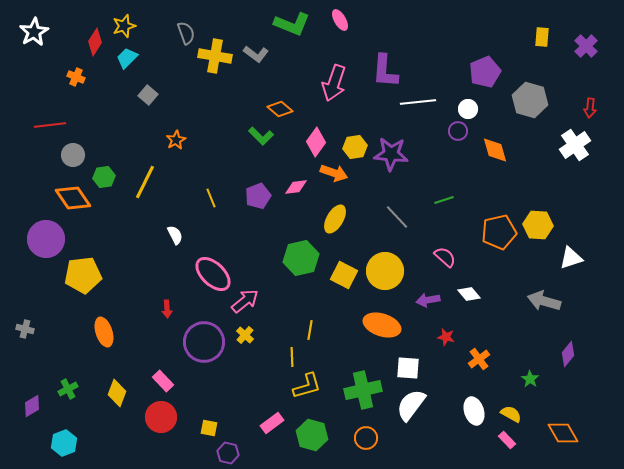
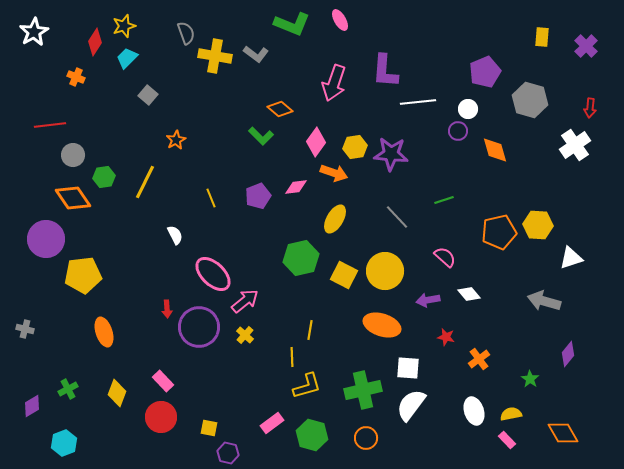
purple circle at (204, 342): moved 5 px left, 15 px up
yellow semicircle at (511, 414): rotated 40 degrees counterclockwise
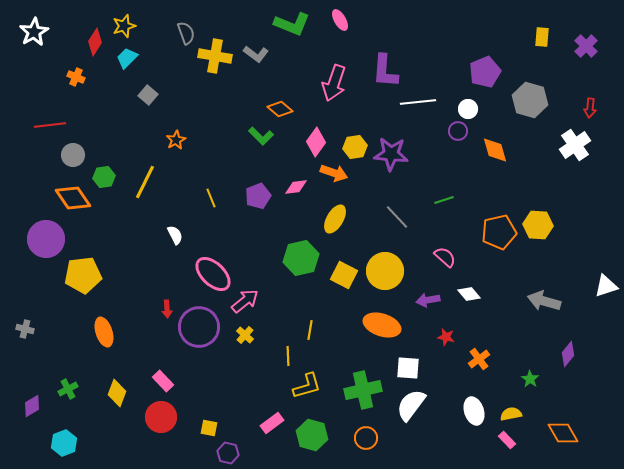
white triangle at (571, 258): moved 35 px right, 28 px down
yellow line at (292, 357): moved 4 px left, 1 px up
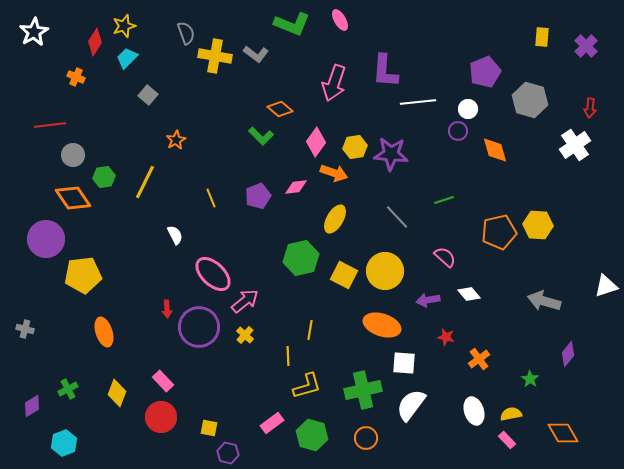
white square at (408, 368): moved 4 px left, 5 px up
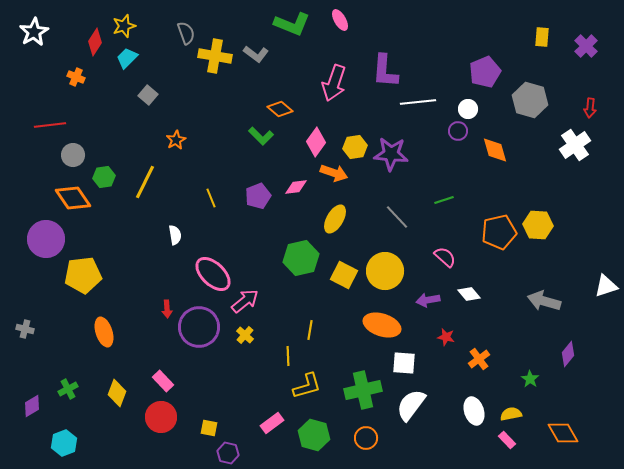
white semicircle at (175, 235): rotated 18 degrees clockwise
green hexagon at (312, 435): moved 2 px right
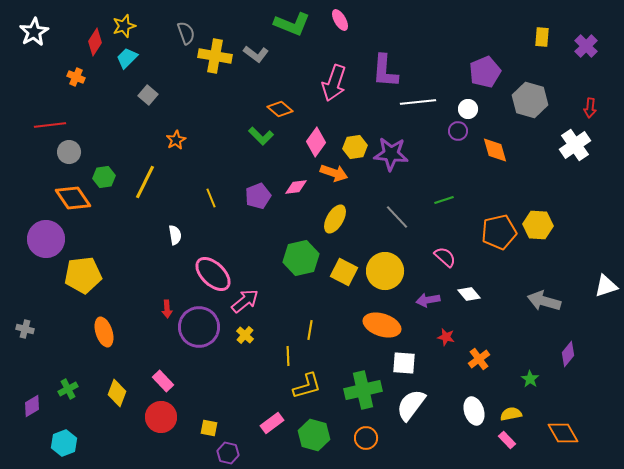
gray circle at (73, 155): moved 4 px left, 3 px up
yellow square at (344, 275): moved 3 px up
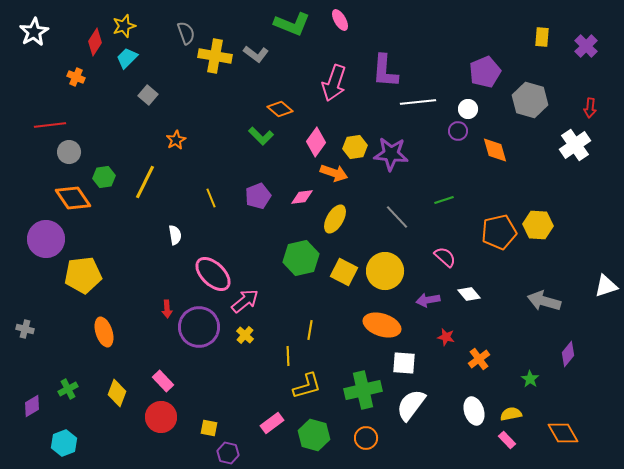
pink diamond at (296, 187): moved 6 px right, 10 px down
